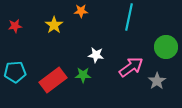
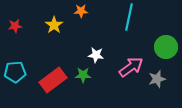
gray star: moved 2 px up; rotated 18 degrees clockwise
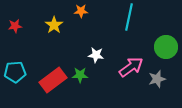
green star: moved 3 px left
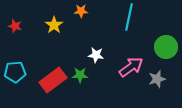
red star: rotated 24 degrees clockwise
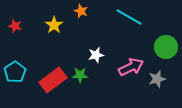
orange star: rotated 24 degrees clockwise
cyan line: rotated 72 degrees counterclockwise
white star: rotated 21 degrees counterclockwise
pink arrow: rotated 10 degrees clockwise
cyan pentagon: rotated 30 degrees counterclockwise
